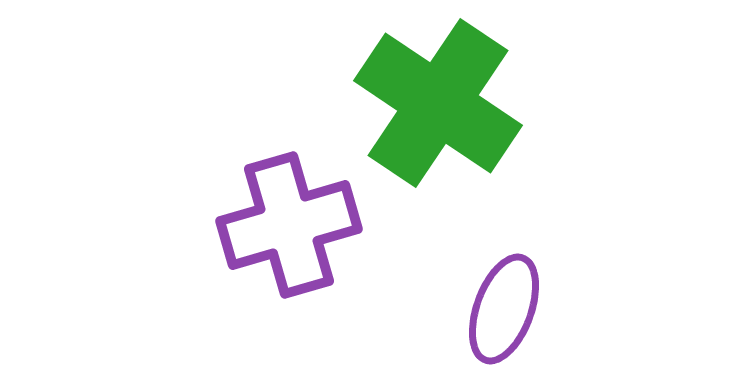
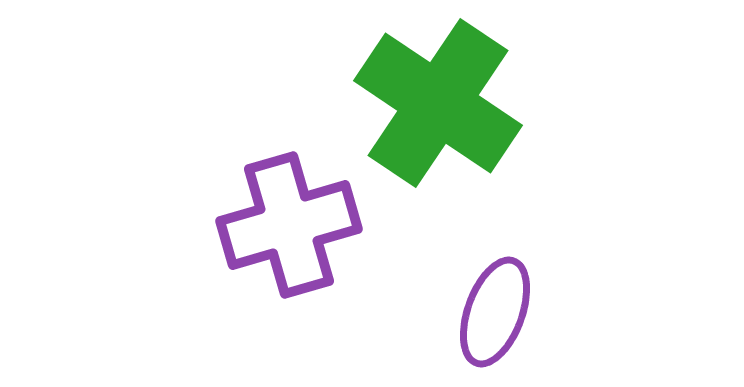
purple ellipse: moved 9 px left, 3 px down
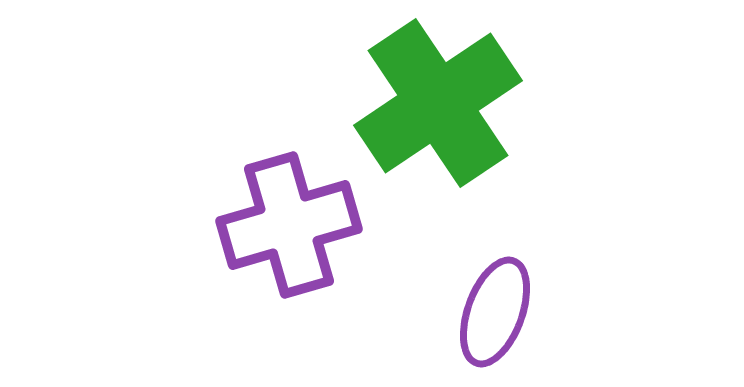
green cross: rotated 22 degrees clockwise
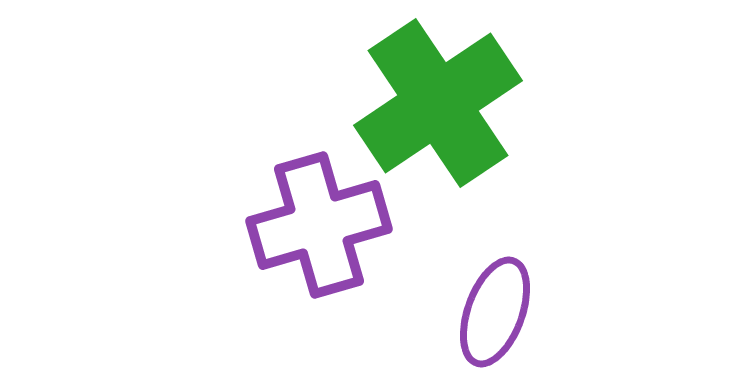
purple cross: moved 30 px right
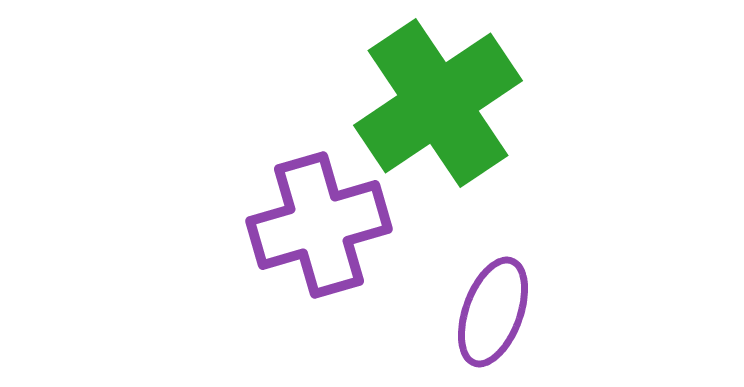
purple ellipse: moved 2 px left
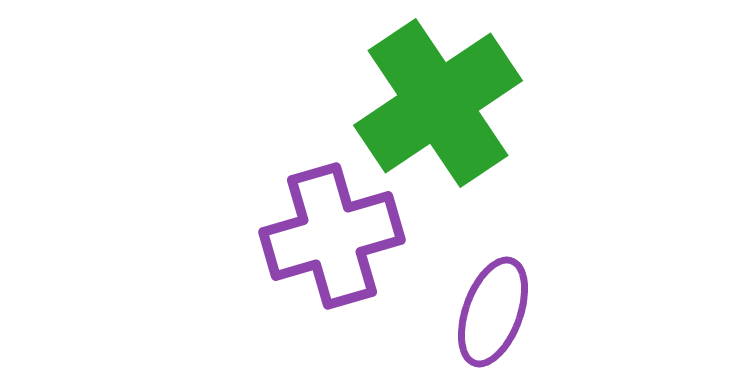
purple cross: moved 13 px right, 11 px down
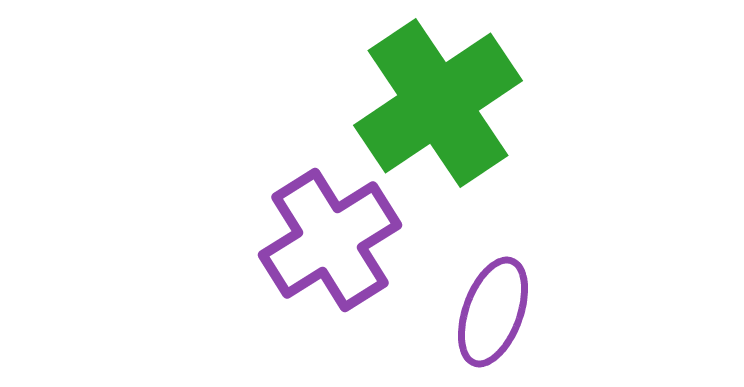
purple cross: moved 2 px left, 4 px down; rotated 16 degrees counterclockwise
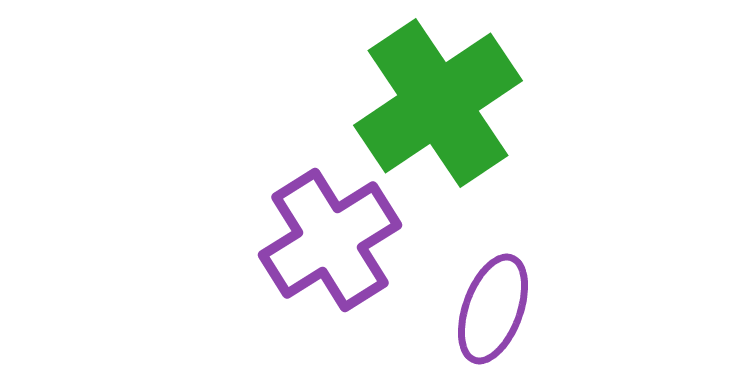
purple ellipse: moved 3 px up
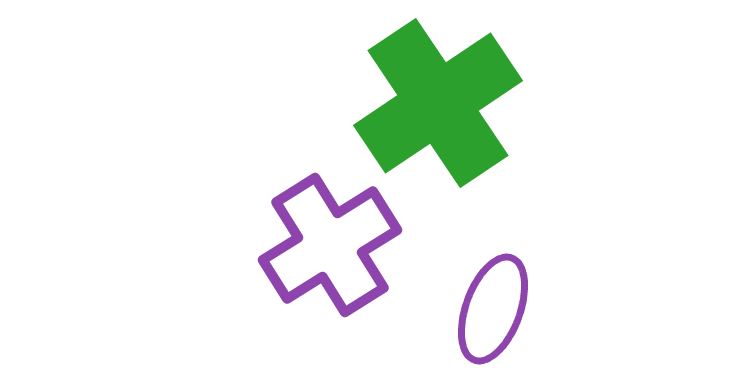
purple cross: moved 5 px down
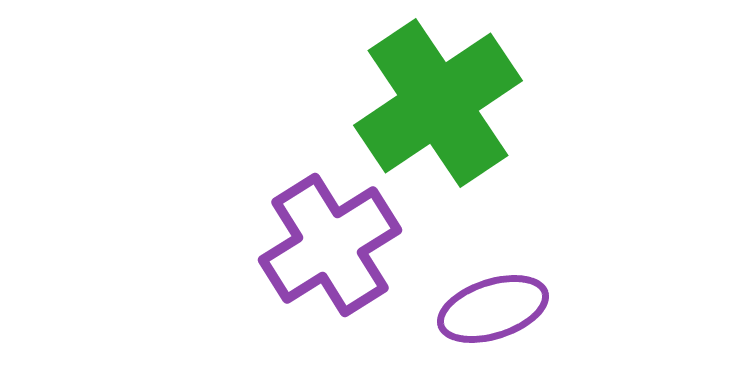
purple ellipse: rotated 52 degrees clockwise
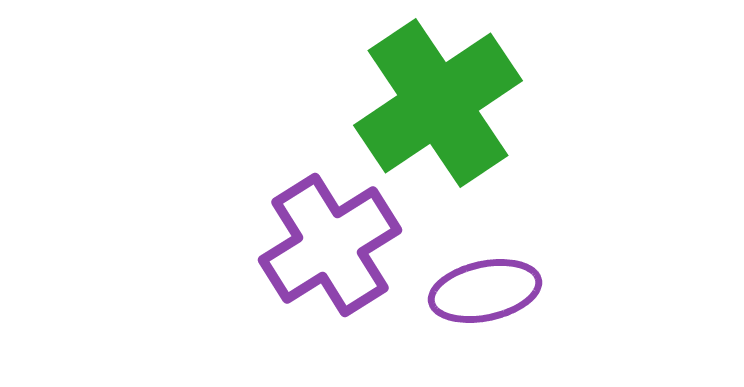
purple ellipse: moved 8 px left, 18 px up; rotated 6 degrees clockwise
